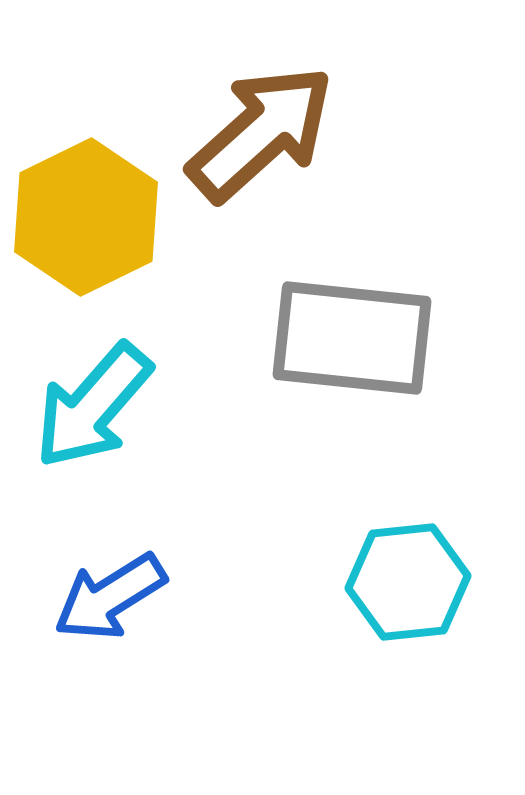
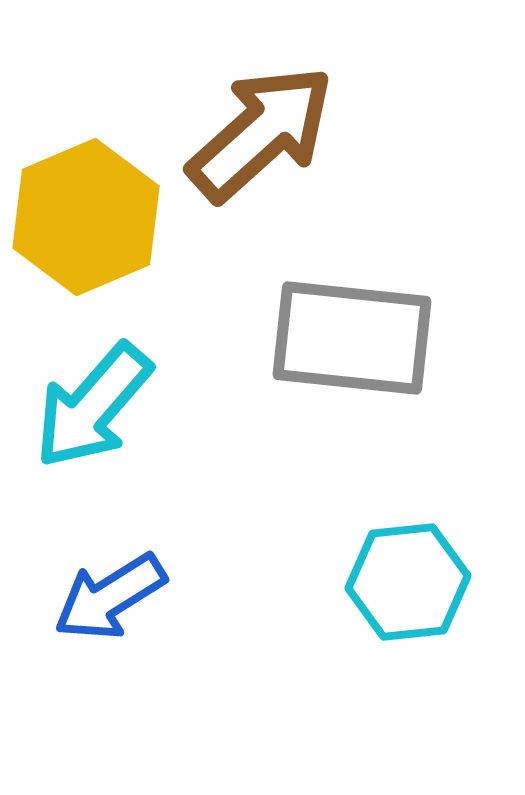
yellow hexagon: rotated 3 degrees clockwise
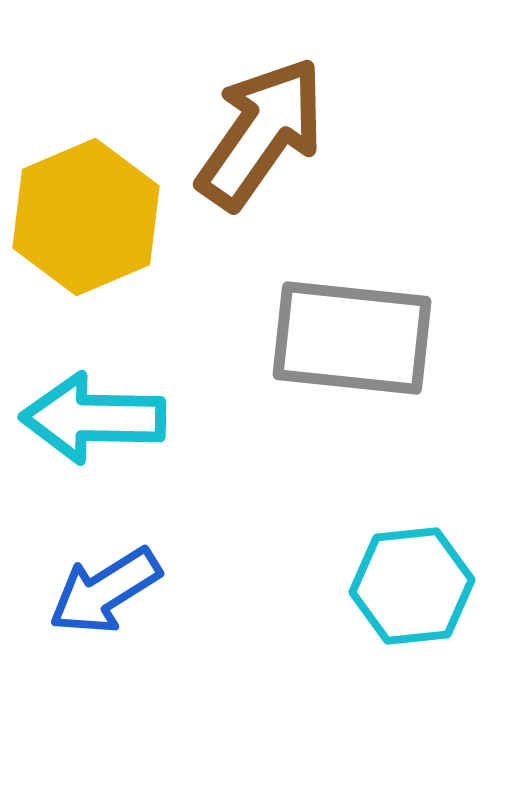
brown arrow: rotated 13 degrees counterclockwise
cyan arrow: moved 12 px down; rotated 50 degrees clockwise
cyan hexagon: moved 4 px right, 4 px down
blue arrow: moved 5 px left, 6 px up
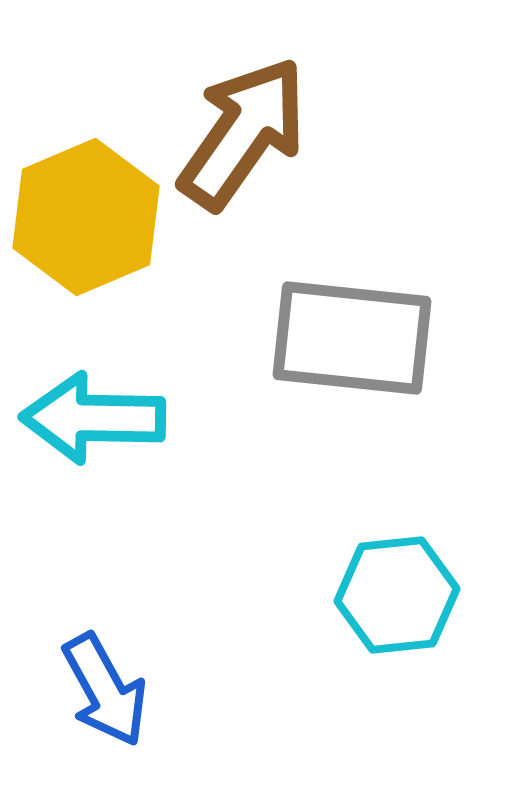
brown arrow: moved 18 px left
cyan hexagon: moved 15 px left, 9 px down
blue arrow: moved 99 px down; rotated 87 degrees counterclockwise
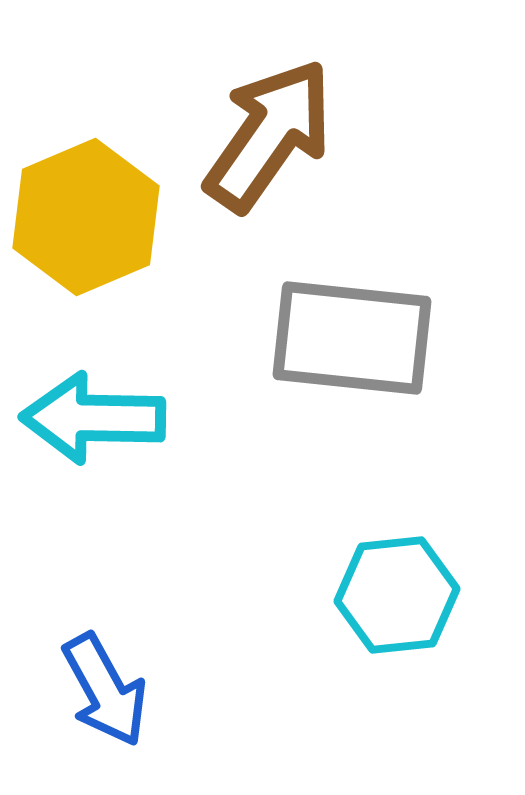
brown arrow: moved 26 px right, 2 px down
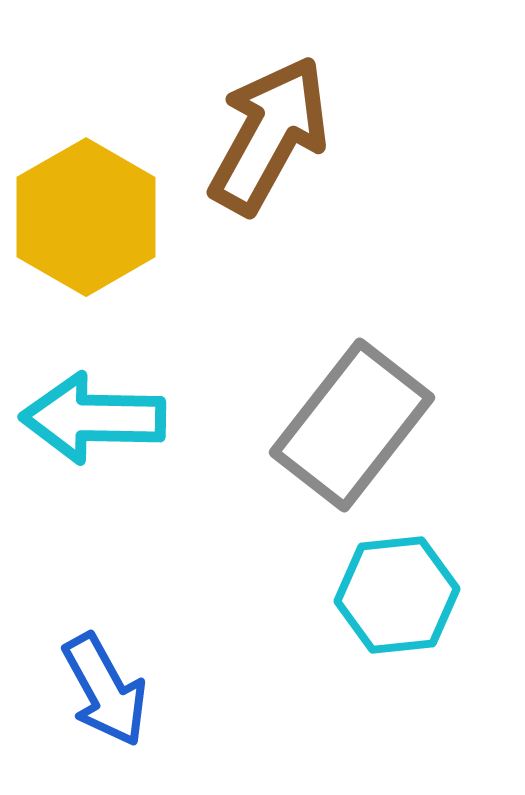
brown arrow: rotated 6 degrees counterclockwise
yellow hexagon: rotated 7 degrees counterclockwise
gray rectangle: moved 87 px down; rotated 58 degrees counterclockwise
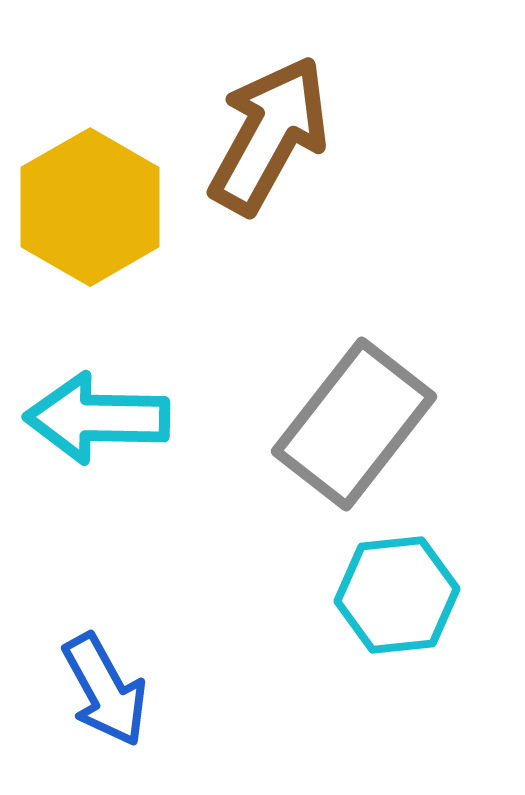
yellow hexagon: moved 4 px right, 10 px up
cyan arrow: moved 4 px right
gray rectangle: moved 2 px right, 1 px up
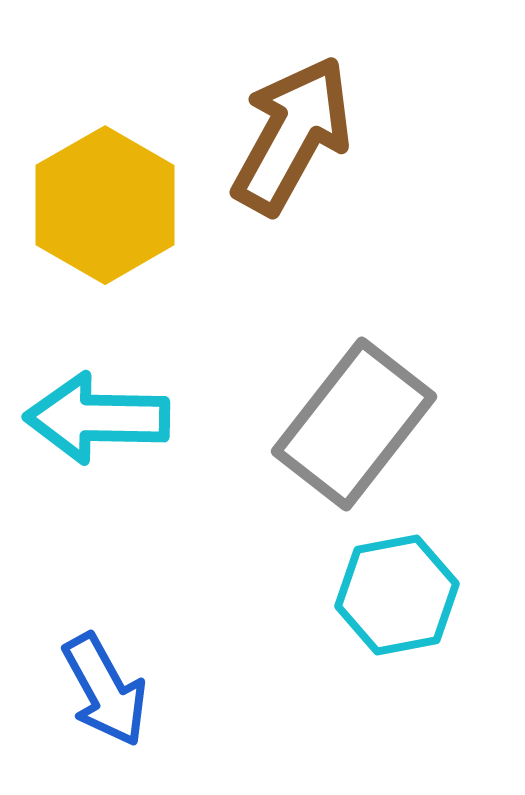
brown arrow: moved 23 px right
yellow hexagon: moved 15 px right, 2 px up
cyan hexagon: rotated 5 degrees counterclockwise
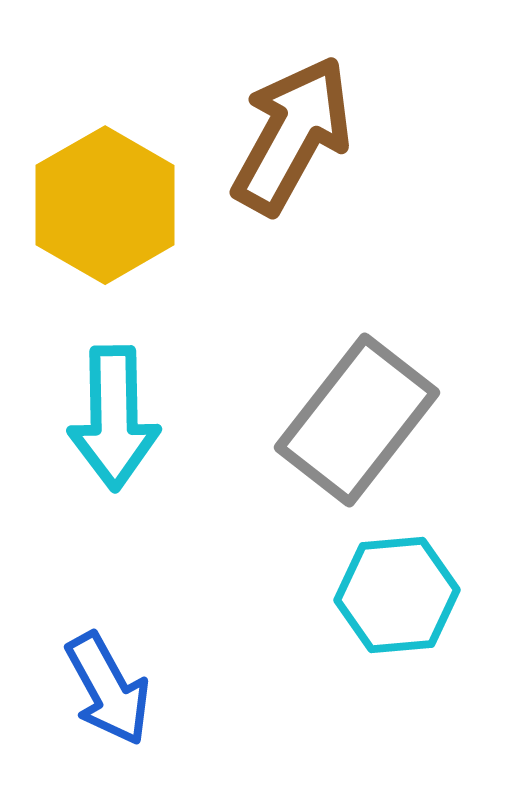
cyan arrow: moved 17 px right; rotated 92 degrees counterclockwise
gray rectangle: moved 3 px right, 4 px up
cyan hexagon: rotated 6 degrees clockwise
blue arrow: moved 3 px right, 1 px up
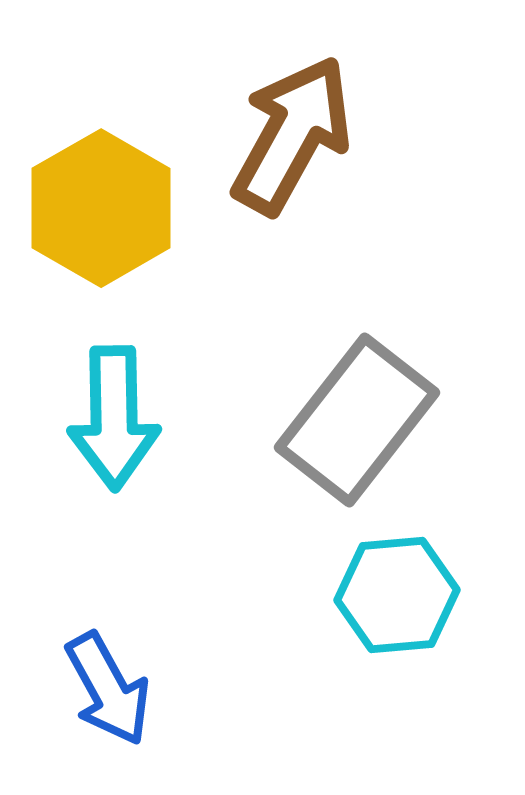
yellow hexagon: moved 4 px left, 3 px down
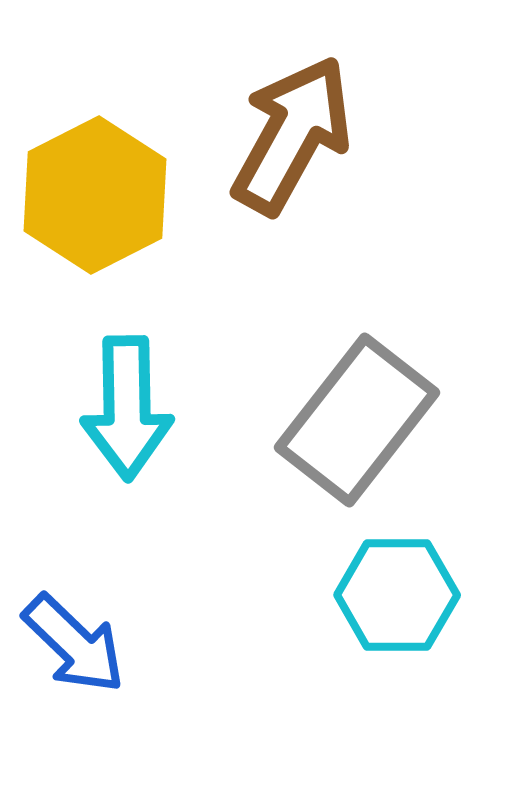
yellow hexagon: moved 6 px left, 13 px up; rotated 3 degrees clockwise
cyan arrow: moved 13 px right, 10 px up
cyan hexagon: rotated 5 degrees clockwise
blue arrow: moved 34 px left, 45 px up; rotated 17 degrees counterclockwise
